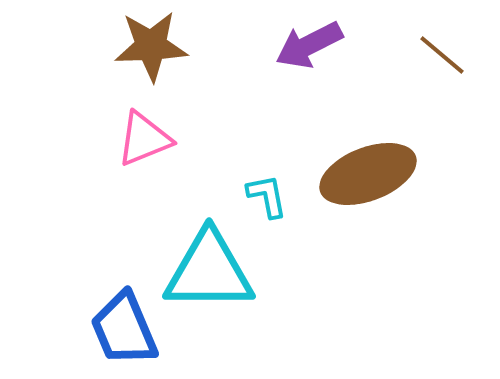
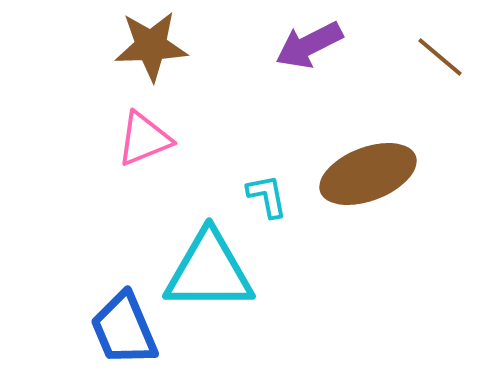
brown line: moved 2 px left, 2 px down
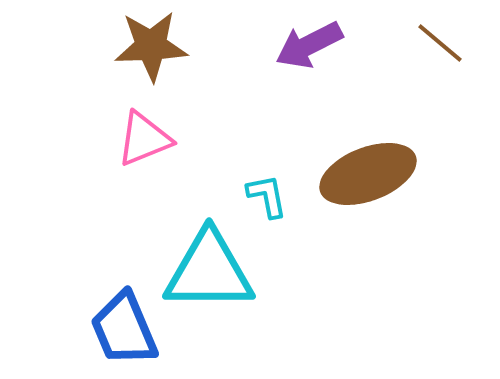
brown line: moved 14 px up
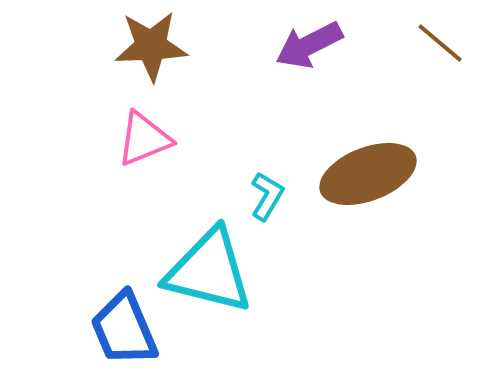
cyan L-shape: rotated 42 degrees clockwise
cyan triangle: rotated 14 degrees clockwise
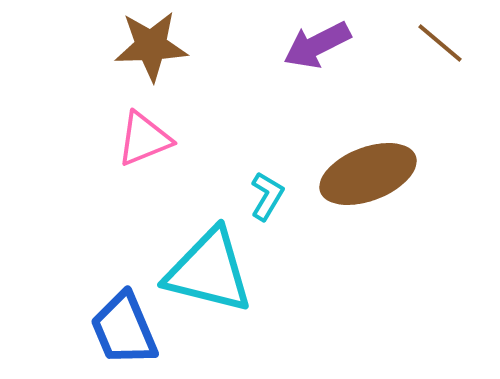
purple arrow: moved 8 px right
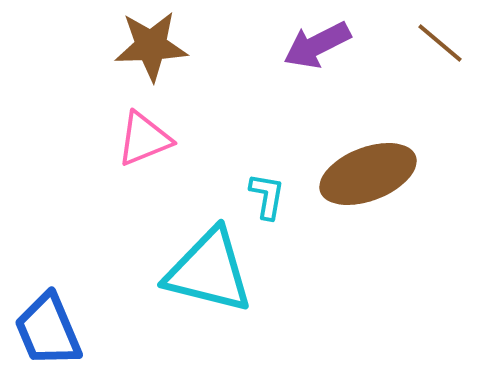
cyan L-shape: rotated 21 degrees counterclockwise
blue trapezoid: moved 76 px left, 1 px down
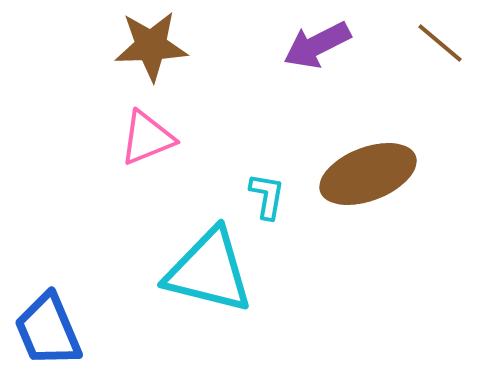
pink triangle: moved 3 px right, 1 px up
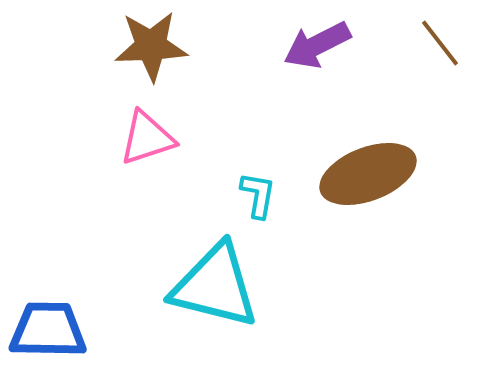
brown line: rotated 12 degrees clockwise
pink triangle: rotated 4 degrees clockwise
cyan L-shape: moved 9 px left, 1 px up
cyan triangle: moved 6 px right, 15 px down
blue trapezoid: rotated 114 degrees clockwise
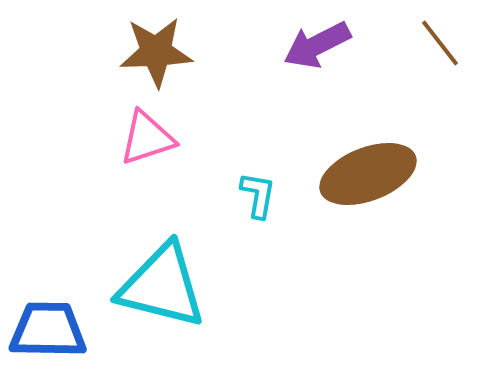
brown star: moved 5 px right, 6 px down
cyan triangle: moved 53 px left
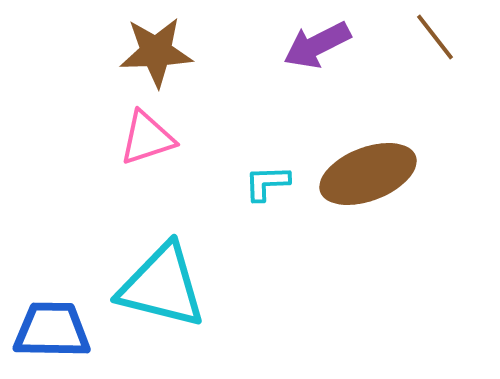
brown line: moved 5 px left, 6 px up
cyan L-shape: moved 9 px right, 12 px up; rotated 102 degrees counterclockwise
blue trapezoid: moved 4 px right
